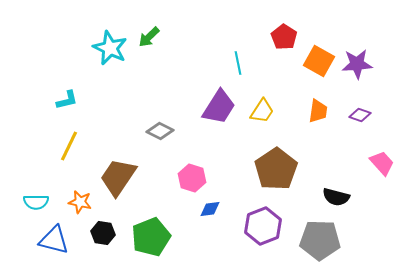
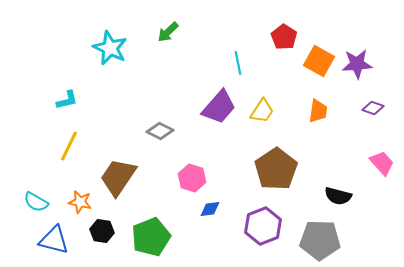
green arrow: moved 19 px right, 5 px up
purple trapezoid: rotated 9 degrees clockwise
purple diamond: moved 13 px right, 7 px up
black semicircle: moved 2 px right, 1 px up
cyan semicircle: rotated 30 degrees clockwise
black hexagon: moved 1 px left, 2 px up
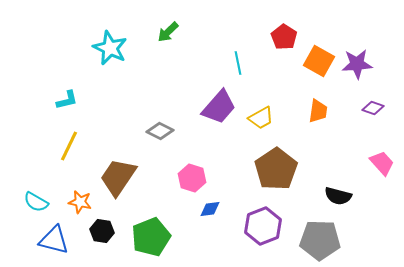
yellow trapezoid: moved 1 px left, 7 px down; rotated 28 degrees clockwise
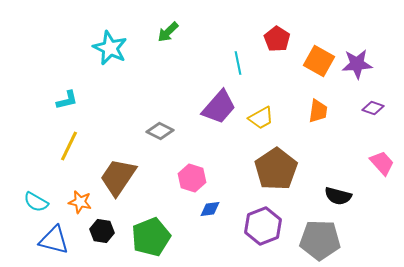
red pentagon: moved 7 px left, 2 px down
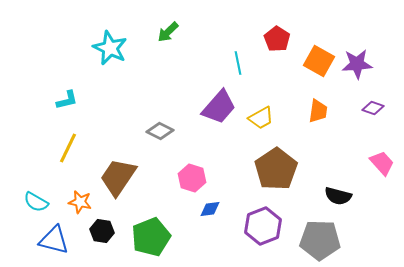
yellow line: moved 1 px left, 2 px down
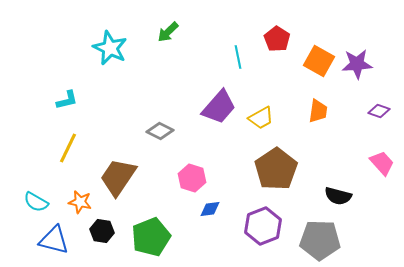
cyan line: moved 6 px up
purple diamond: moved 6 px right, 3 px down
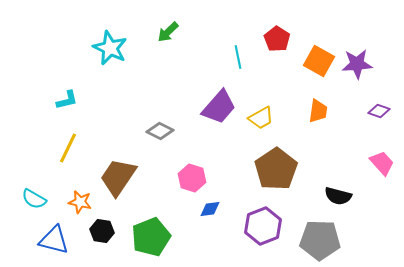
cyan semicircle: moved 2 px left, 3 px up
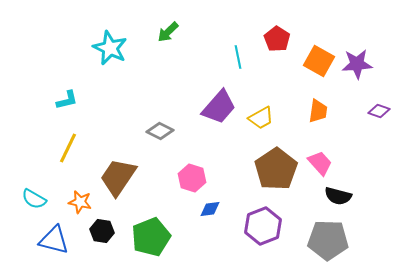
pink trapezoid: moved 62 px left
gray pentagon: moved 8 px right
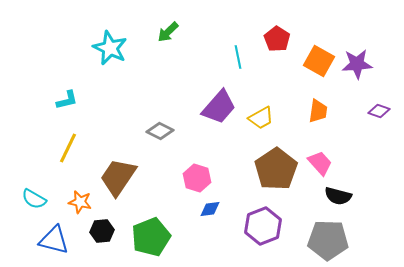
pink hexagon: moved 5 px right
black hexagon: rotated 15 degrees counterclockwise
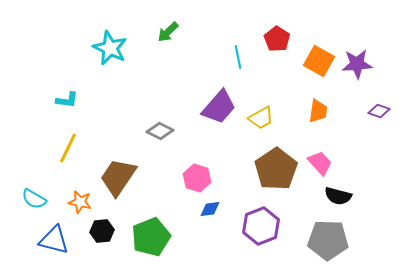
cyan L-shape: rotated 20 degrees clockwise
purple hexagon: moved 2 px left
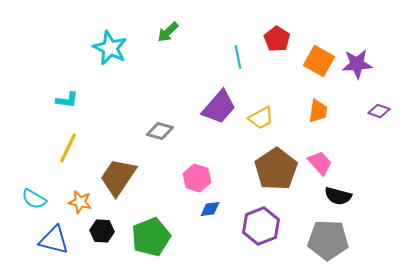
gray diamond: rotated 12 degrees counterclockwise
black hexagon: rotated 10 degrees clockwise
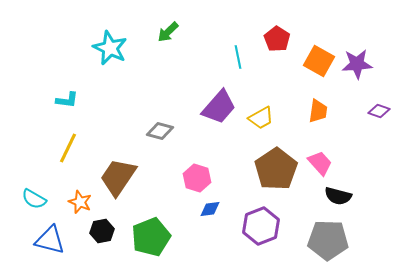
orange star: rotated 10 degrees clockwise
black hexagon: rotated 15 degrees counterclockwise
blue triangle: moved 4 px left
